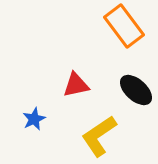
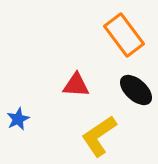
orange rectangle: moved 9 px down
red triangle: rotated 16 degrees clockwise
blue star: moved 16 px left
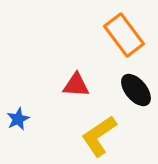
black ellipse: rotated 8 degrees clockwise
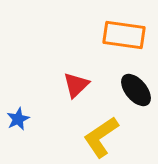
orange rectangle: rotated 45 degrees counterclockwise
red triangle: rotated 48 degrees counterclockwise
yellow L-shape: moved 2 px right, 1 px down
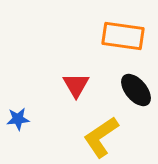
orange rectangle: moved 1 px left, 1 px down
red triangle: rotated 16 degrees counterclockwise
blue star: rotated 20 degrees clockwise
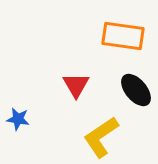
blue star: rotated 15 degrees clockwise
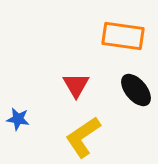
yellow L-shape: moved 18 px left
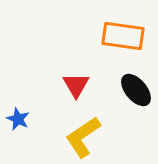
blue star: rotated 15 degrees clockwise
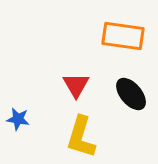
black ellipse: moved 5 px left, 4 px down
blue star: rotated 15 degrees counterclockwise
yellow L-shape: moved 2 px left; rotated 39 degrees counterclockwise
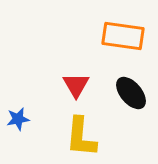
black ellipse: moved 1 px up
blue star: rotated 20 degrees counterclockwise
yellow L-shape: rotated 12 degrees counterclockwise
